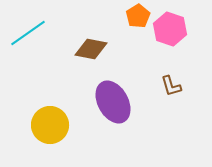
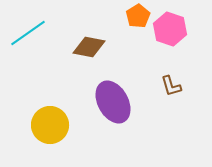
brown diamond: moved 2 px left, 2 px up
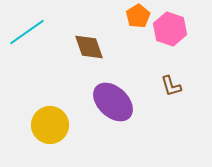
cyan line: moved 1 px left, 1 px up
brown diamond: rotated 60 degrees clockwise
purple ellipse: rotated 18 degrees counterclockwise
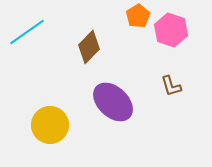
pink hexagon: moved 1 px right, 1 px down
brown diamond: rotated 64 degrees clockwise
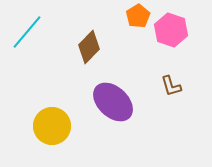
cyan line: rotated 15 degrees counterclockwise
yellow circle: moved 2 px right, 1 px down
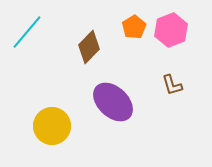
orange pentagon: moved 4 px left, 11 px down
pink hexagon: rotated 20 degrees clockwise
brown L-shape: moved 1 px right, 1 px up
